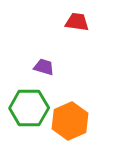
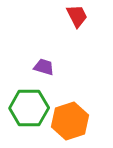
red trapezoid: moved 6 px up; rotated 55 degrees clockwise
orange hexagon: rotated 6 degrees clockwise
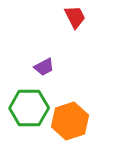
red trapezoid: moved 2 px left, 1 px down
purple trapezoid: rotated 135 degrees clockwise
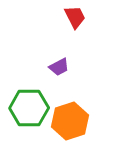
purple trapezoid: moved 15 px right
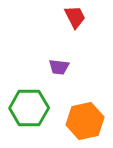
purple trapezoid: rotated 35 degrees clockwise
orange hexagon: moved 15 px right; rotated 6 degrees clockwise
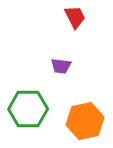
purple trapezoid: moved 2 px right, 1 px up
green hexagon: moved 1 px left, 1 px down
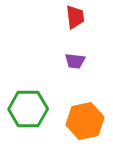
red trapezoid: rotated 20 degrees clockwise
purple trapezoid: moved 14 px right, 5 px up
